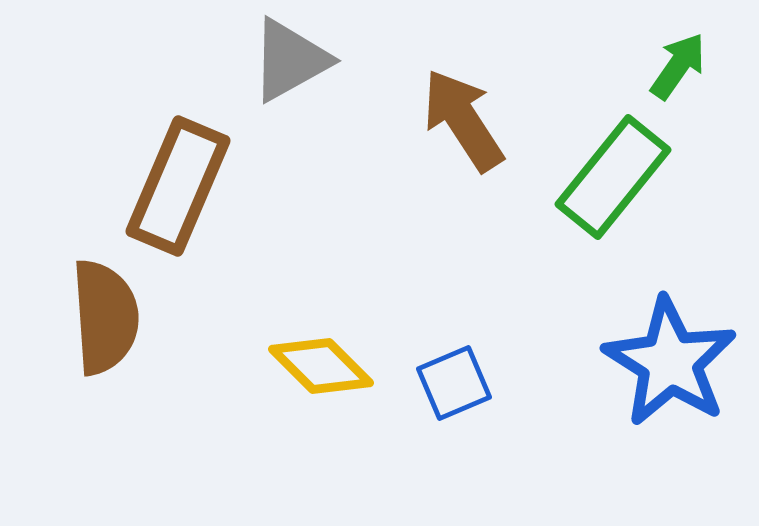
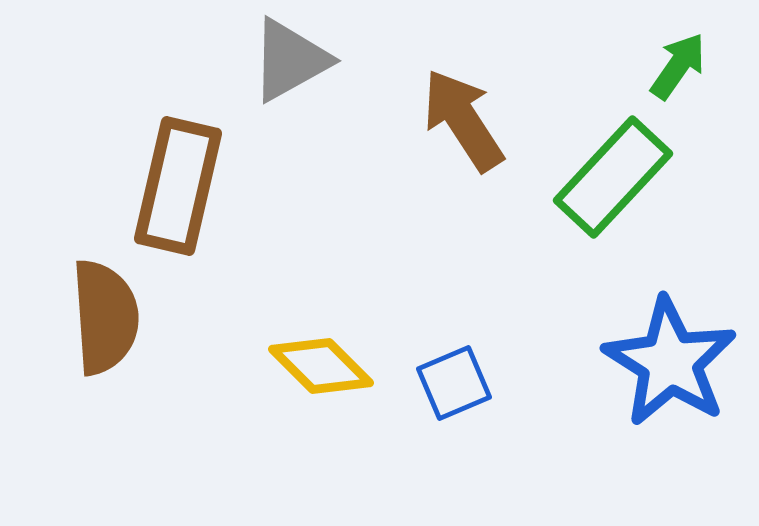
green rectangle: rotated 4 degrees clockwise
brown rectangle: rotated 10 degrees counterclockwise
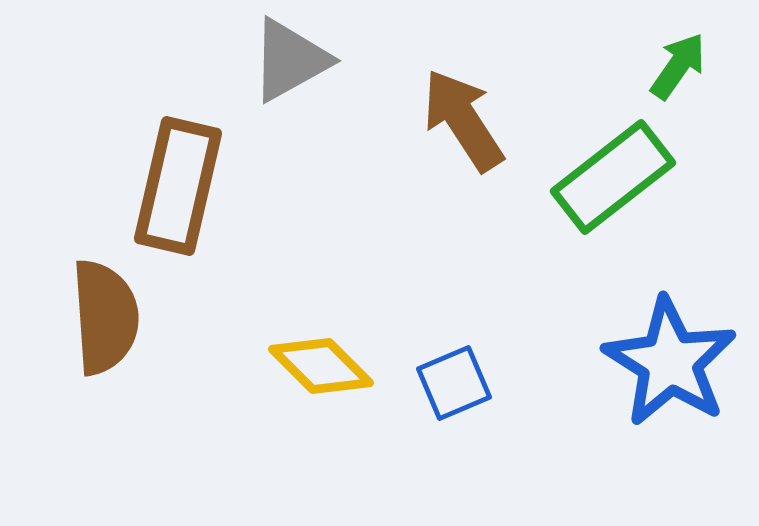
green rectangle: rotated 9 degrees clockwise
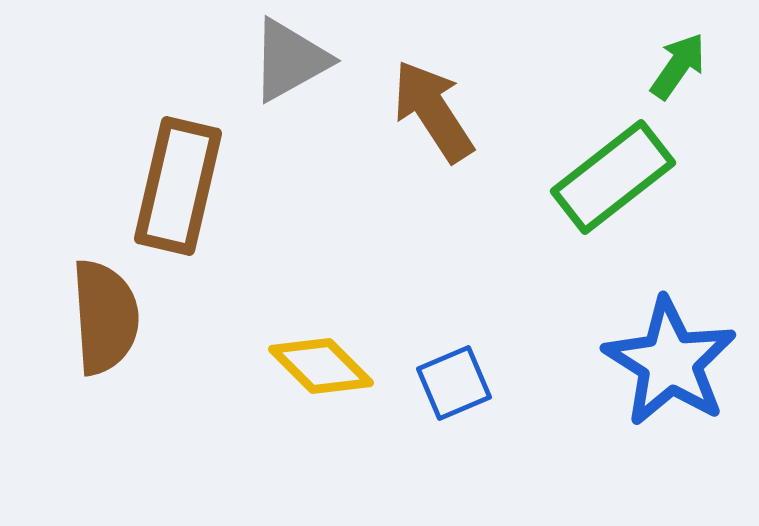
brown arrow: moved 30 px left, 9 px up
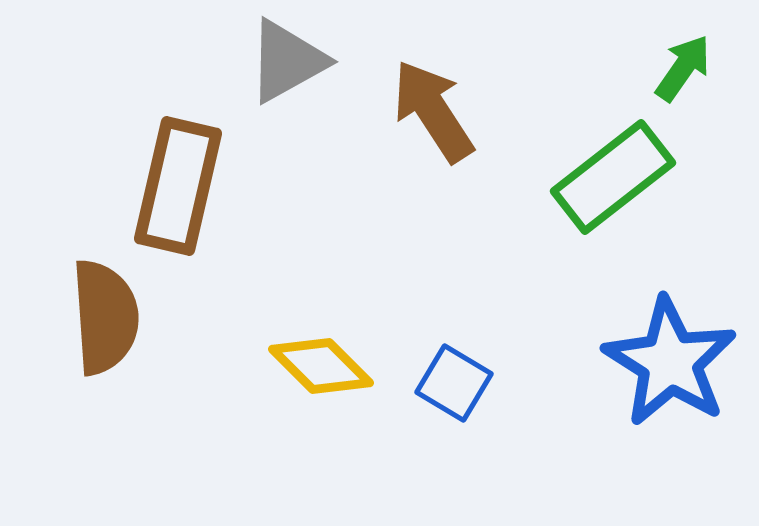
gray triangle: moved 3 px left, 1 px down
green arrow: moved 5 px right, 2 px down
blue square: rotated 36 degrees counterclockwise
